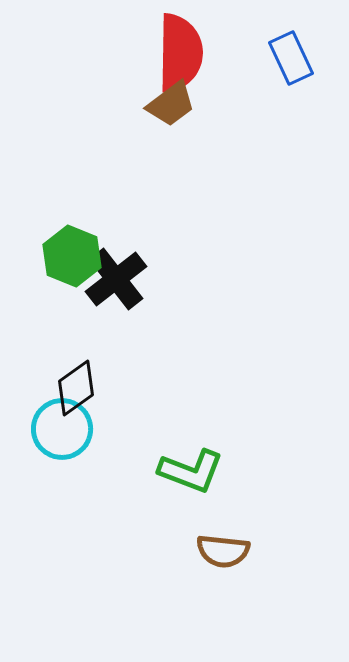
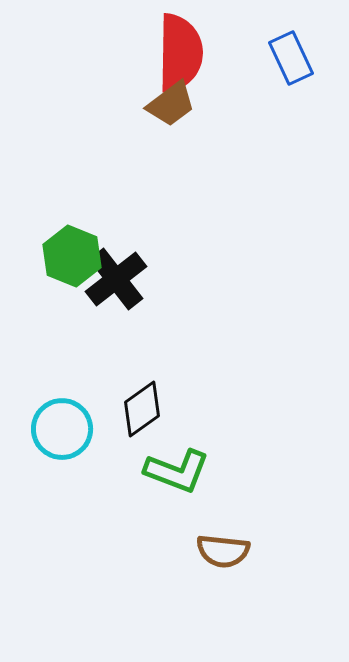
black diamond: moved 66 px right, 21 px down
green L-shape: moved 14 px left
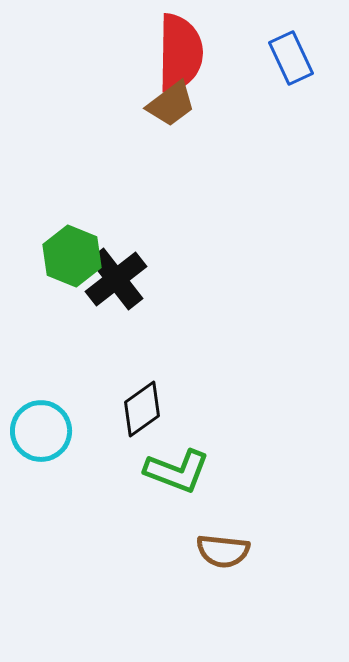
cyan circle: moved 21 px left, 2 px down
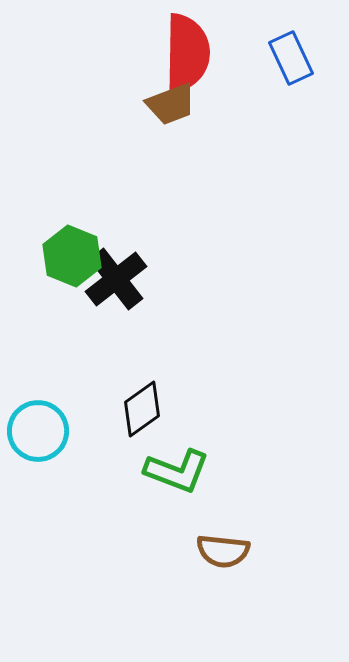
red semicircle: moved 7 px right
brown trapezoid: rotated 16 degrees clockwise
cyan circle: moved 3 px left
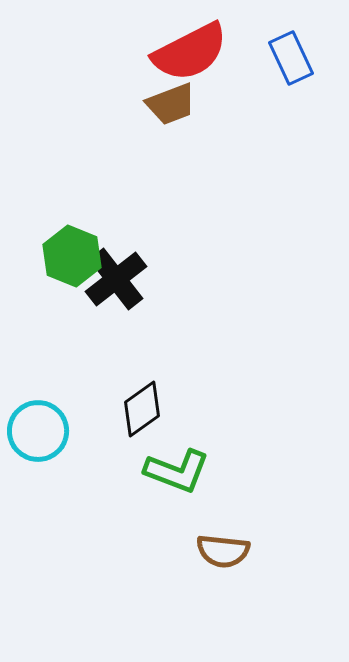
red semicircle: moved 3 px right, 1 px up; rotated 62 degrees clockwise
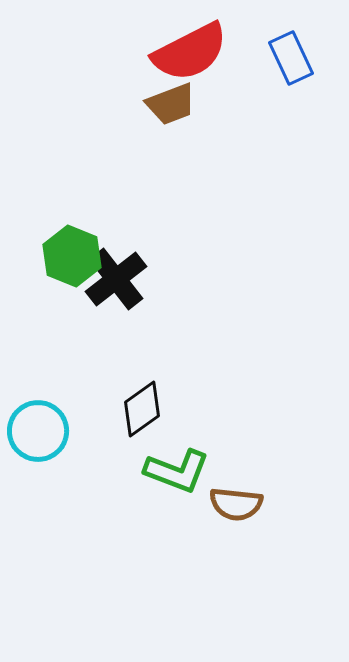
brown semicircle: moved 13 px right, 47 px up
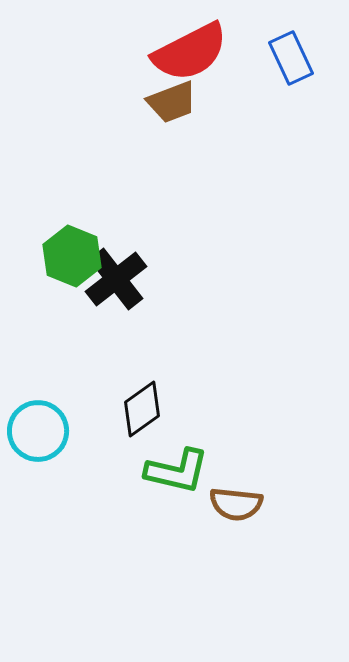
brown trapezoid: moved 1 px right, 2 px up
green L-shape: rotated 8 degrees counterclockwise
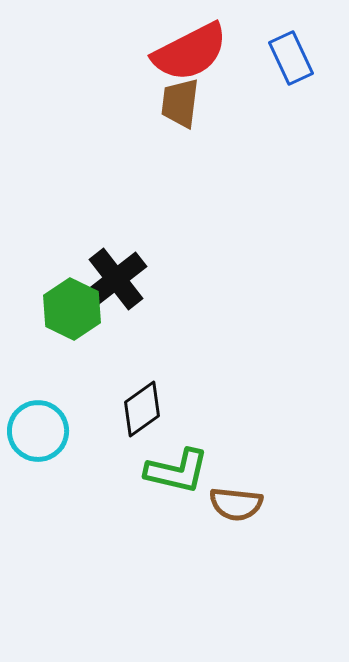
brown trapezoid: moved 8 px right, 1 px down; rotated 118 degrees clockwise
green hexagon: moved 53 px down; rotated 4 degrees clockwise
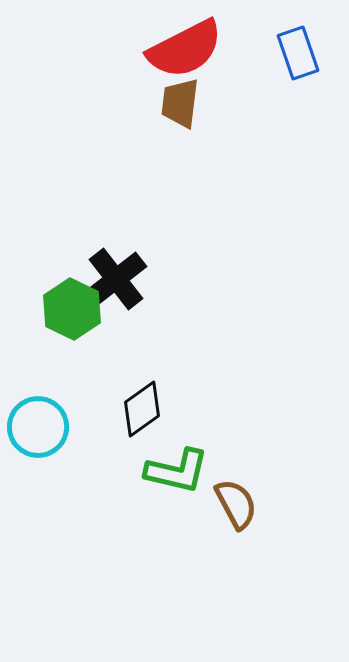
red semicircle: moved 5 px left, 3 px up
blue rectangle: moved 7 px right, 5 px up; rotated 6 degrees clockwise
cyan circle: moved 4 px up
brown semicircle: rotated 124 degrees counterclockwise
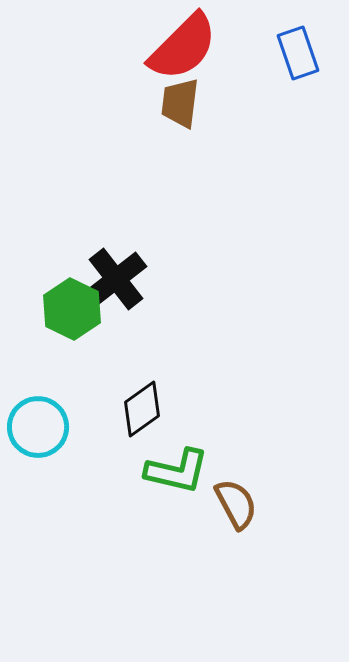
red semicircle: moved 2 px left, 2 px up; rotated 18 degrees counterclockwise
